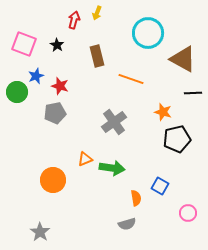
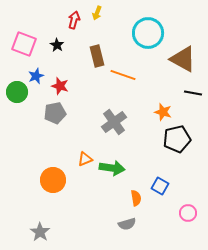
orange line: moved 8 px left, 4 px up
black line: rotated 12 degrees clockwise
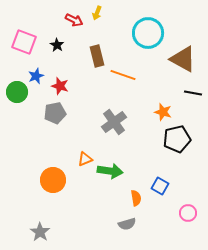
red arrow: rotated 102 degrees clockwise
pink square: moved 2 px up
green arrow: moved 2 px left, 3 px down
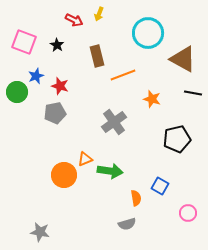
yellow arrow: moved 2 px right, 1 px down
orange line: rotated 40 degrees counterclockwise
orange star: moved 11 px left, 13 px up
orange circle: moved 11 px right, 5 px up
gray star: rotated 24 degrees counterclockwise
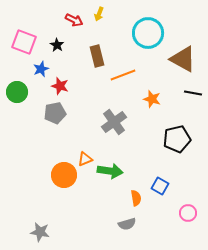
blue star: moved 5 px right, 7 px up
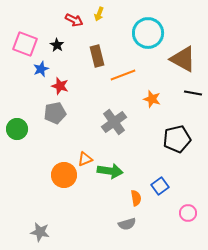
pink square: moved 1 px right, 2 px down
green circle: moved 37 px down
blue square: rotated 24 degrees clockwise
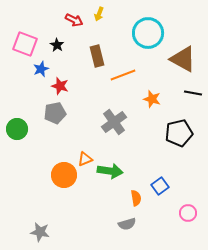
black pentagon: moved 2 px right, 6 px up
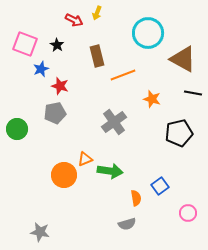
yellow arrow: moved 2 px left, 1 px up
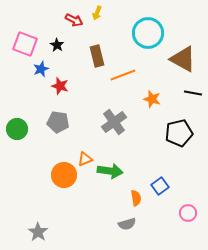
gray pentagon: moved 3 px right, 9 px down; rotated 20 degrees clockwise
gray star: moved 2 px left; rotated 24 degrees clockwise
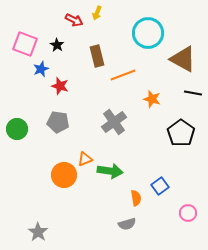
black pentagon: moved 2 px right; rotated 24 degrees counterclockwise
